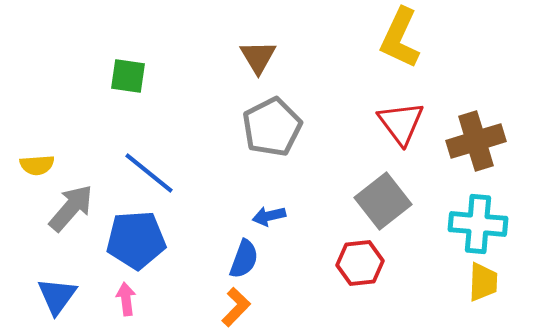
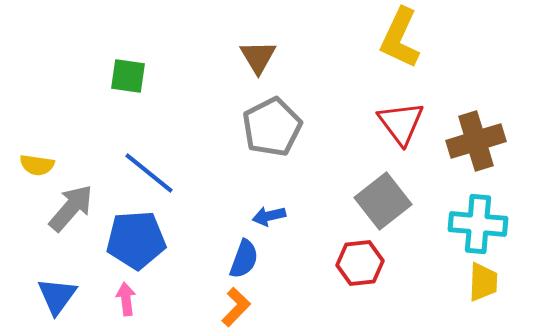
yellow semicircle: rotated 12 degrees clockwise
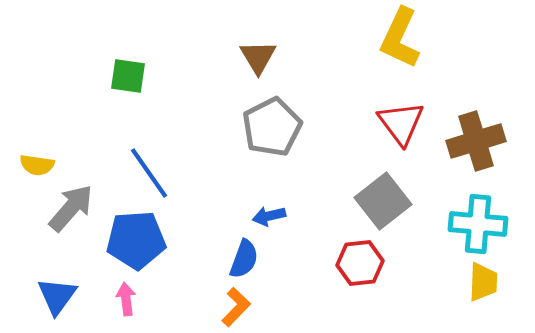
blue line: rotated 16 degrees clockwise
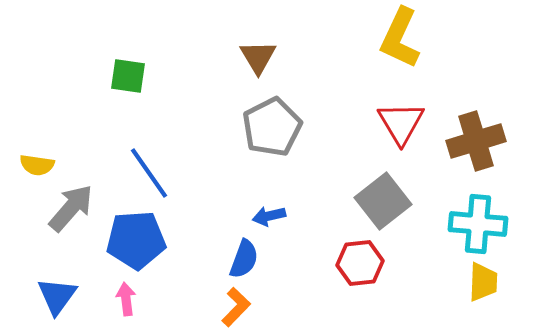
red triangle: rotated 6 degrees clockwise
